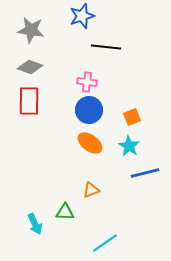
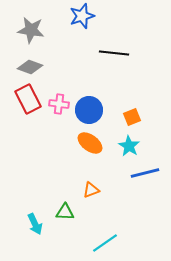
black line: moved 8 px right, 6 px down
pink cross: moved 28 px left, 22 px down
red rectangle: moved 1 px left, 2 px up; rotated 28 degrees counterclockwise
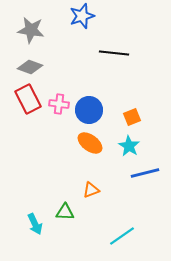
cyan line: moved 17 px right, 7 px up
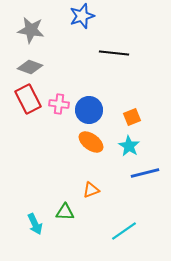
orange ellipse: moved 1 px right, 1 px up
cyan line: moved 2 px right, 5 px up
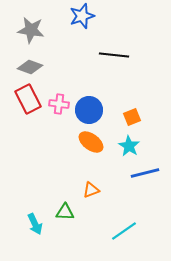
black line: moved 2 px down
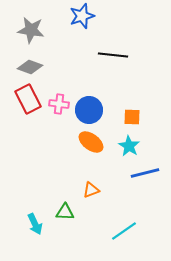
black line: moved 1 px left
orange square: rotated 24 degrees clockwise
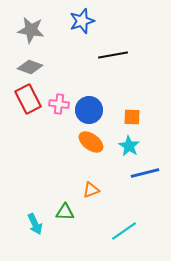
blue star: moved 5 px down
black line: rotated 16 degrees counterclockwise
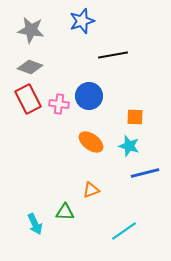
blue circle: moved 14 px up
orange square: moved 3 px right
cyan star: rotated 15 degrees counterclockwise
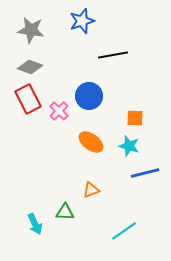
pink cross: moved 7 px down; rotated 36 degrees clockwise
orange square: moved 1 px down
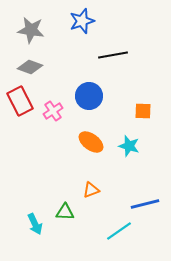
red rectangle: moved 8 px left, 2 px down
pink cross: moved 6 px left; rotated 12 degrees clockwise
orange square: moved 8 px right, 7 px up
blue line: moved 31 px down
cyan line: moved 5 px left
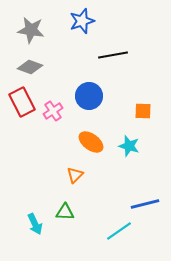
red rectangle: moved 2 px right, 1 px down
orange triangle: moved 16 px left, 15 px up; rotated 24 degrees counterclockwise
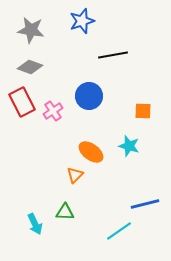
orange ellipse: moved 10 px down
